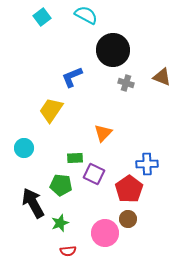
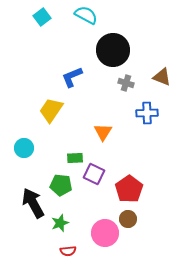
orange triangle: moved 1 px up; rotated 12 degrees counterclockwise
blue cross: moved 51 px up
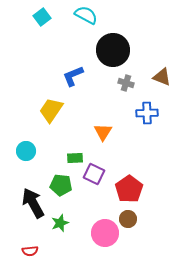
blue L-shape: moved 1 px right, 1 px up
cyan circle: moved 2 px right, 3 px down
red semicircle: moved 38 px left
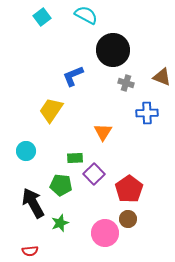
purple square: rotated 20 degrees clockwise
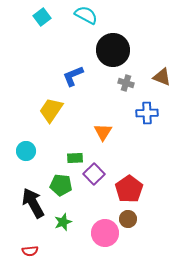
green star: moved 3 px right, 1 px up
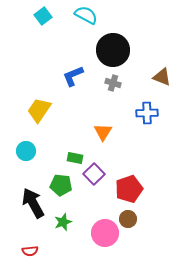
cyan square: moved 1 px right, 1 px up
gray cross: moved 13 px left
yellow trapezoid: moved 12 px left
green rectangle: rotated 14 degrees clockwise
red pentagon: rotated 16 degrees clockwise
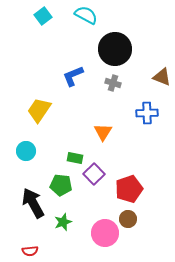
black circle: moved 2 px right, 1 px up
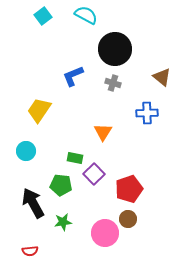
brown triangle: rotated 18 degrees clockwise
green star: rotated 12 degrees clockwise
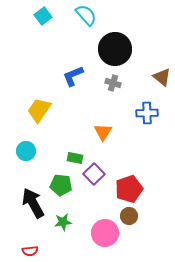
cyan semicircle: rotated 20 degrees clockwise
brown circle: moved 1 px right, 3 px up
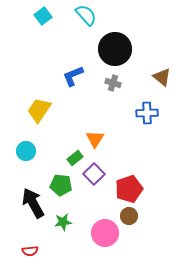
orange triangle: moved 8 px left, 7 px down
green rectangle: rotated 49 degrees counterclockwise
